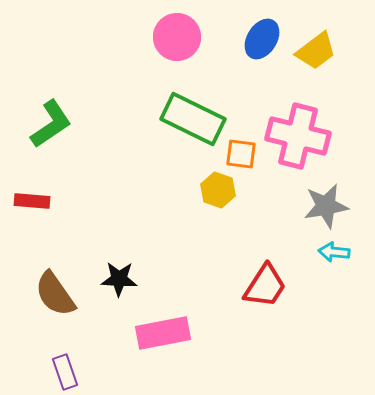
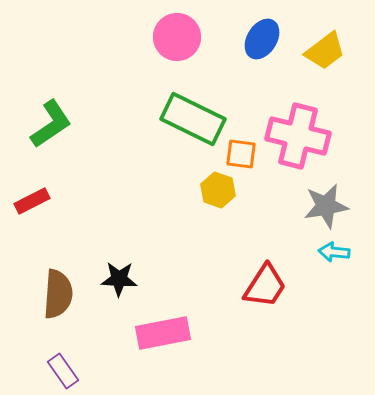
yellow trapezoid: moved 9 px right
red rectangle: rotated 32 degrees counterclockwise
brown semicircle: moved 3 px right; rotated 141 degrees counterclockwise
purple rectangle: moved 2 px left, 1 px up; rotated 16 degrees counterclockwise
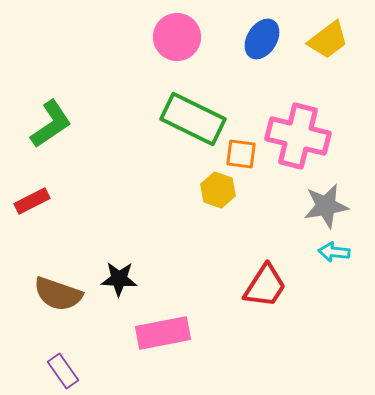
yellow trapezoid: moved 3 px right, 11 px up
brown semicircle: rotated 105 degrees clockwise
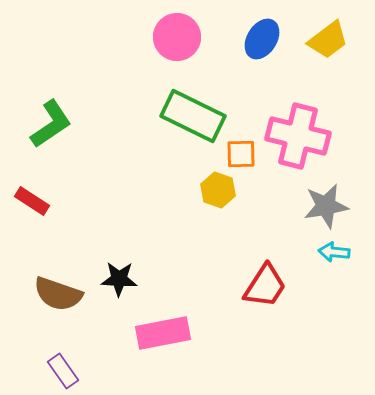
green rectangle: moved 3 px up
orange square: rotated 8 degrees counterclockwise
red rectangle: rotated 60 degrees clockwise
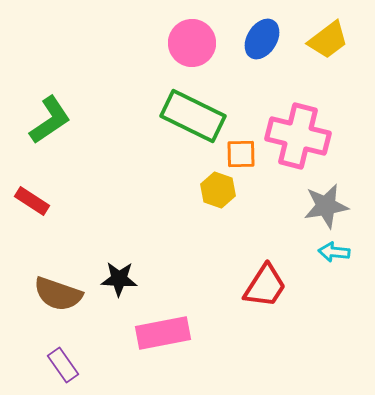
pink circle: moved 15 px right, 6 px down
green L-shape: moved 1 px left, 4 px up
purple rectangle: moved 6 px up
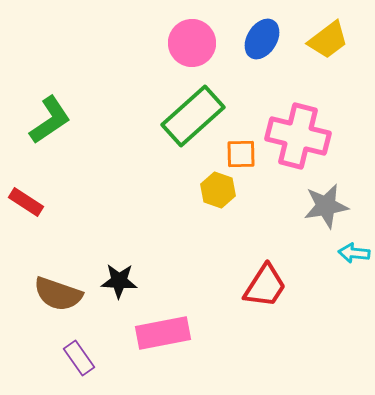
green rectangle: rotated 68 degrees counterclockwise
red rectangle: moved 6 px left, 1 px down
cyan arrow: moved 20 px right, 1 px down
black star: moved 2 px down
purple rectangle: moved 16 px right, 7 px up
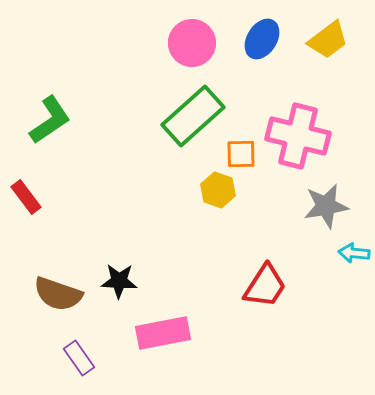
red rectangle: moved 5 px up; rotated 20 degrees clockwise
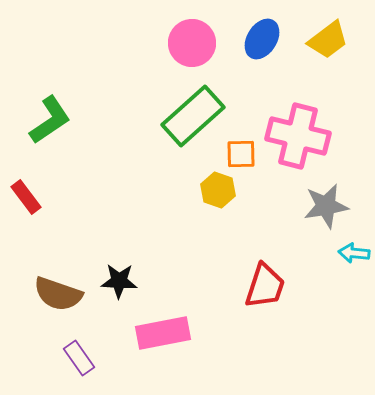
red trapezoid: rotated 15 degrees counterclockwise
